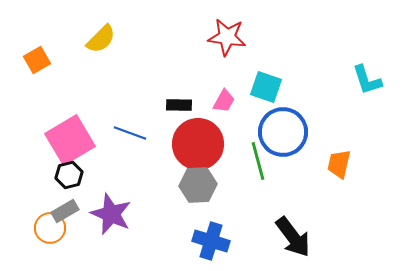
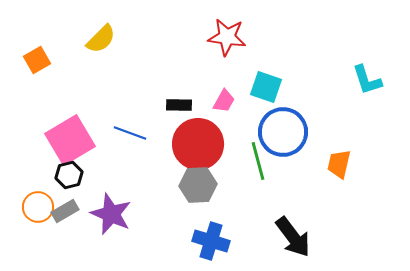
orange circle: moved 12 px left, 21 px up
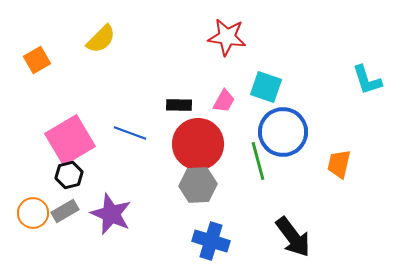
orange circle: moved 5 px left, 6 px down
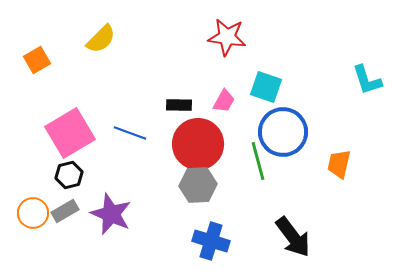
pink square: moved 7 px up
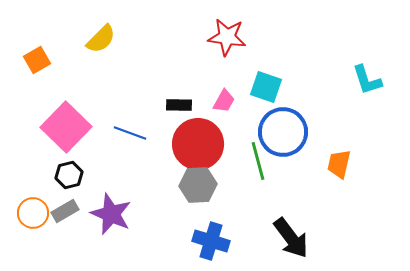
pink square: moved 4 px left, 6 px up; rotated 15 degrees counterclockwise
black arrow: moved 2 px left, 1 px down
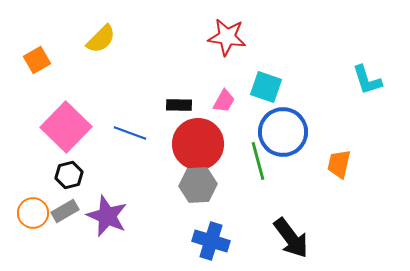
purple star: moved 4 px left, 2 px down
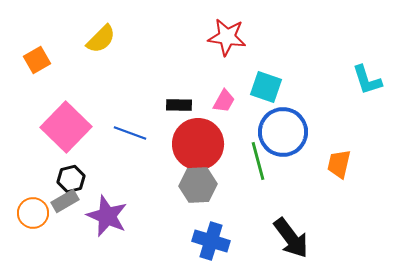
black hexagon: moved 2 px right, 4 px down
gray rectangle: moved 10 px up
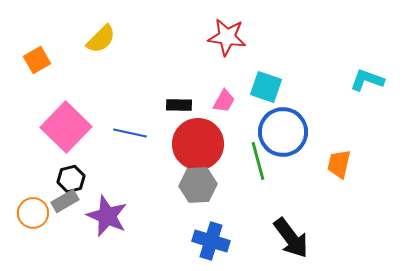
cyan L-shape: rotated 128 degrees clockwise
blue line: rotated 8 degrees counterclockwise
